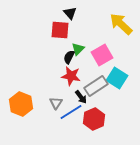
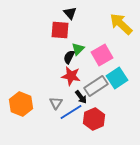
cyan square: rotated 25 degrees clockwise
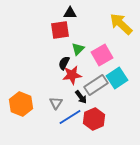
black triangle: rotated 48 degrees counterclockwise
red square: rotated 12 degrees counterclockwise
black semicircle: moved 5 px left, 6 px down
red star: moved 1 px right, 1 px up; rotated 18 degrees counterclockwise
gray rectangle: moved 1 px up
blue line: moved 1 px left, 5 px down
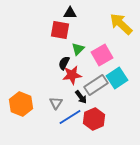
red square: rotated 18 degrees clockwise
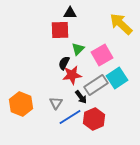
red square: rotated 12 degrees counterclockwise
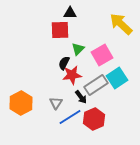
orange hexagon: moved 1 px up; rotated 10 degrees clockwise
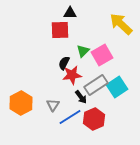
green triangle: moved 5 px right, 2 px down
cyan square: moved 9 px down
gray triangle: moved 3 px left, 2 px down
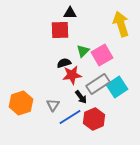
yellow arrow: rotated 30 degrees clockwise
black semicircle: rotated 48 degrees clockwise
gray rectangle: moved 2 px right, 1 px up
orange hexagon: rotated 10 degrees clockwise
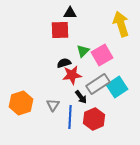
blue line: rotated 55 degrees counterclockwise
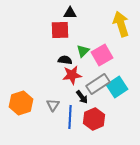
black semicircle: moved 1 px right, 3 px up; rotated 24 degrees clockwise
black arrow: moved 1 px right
